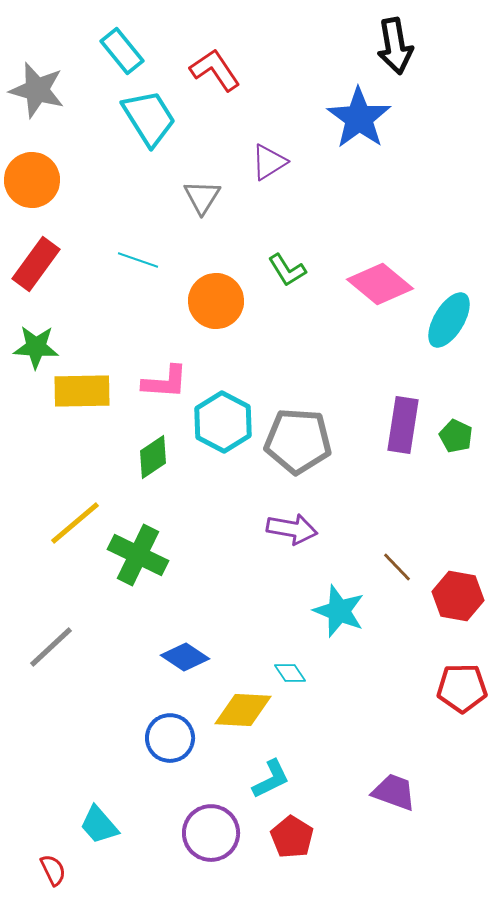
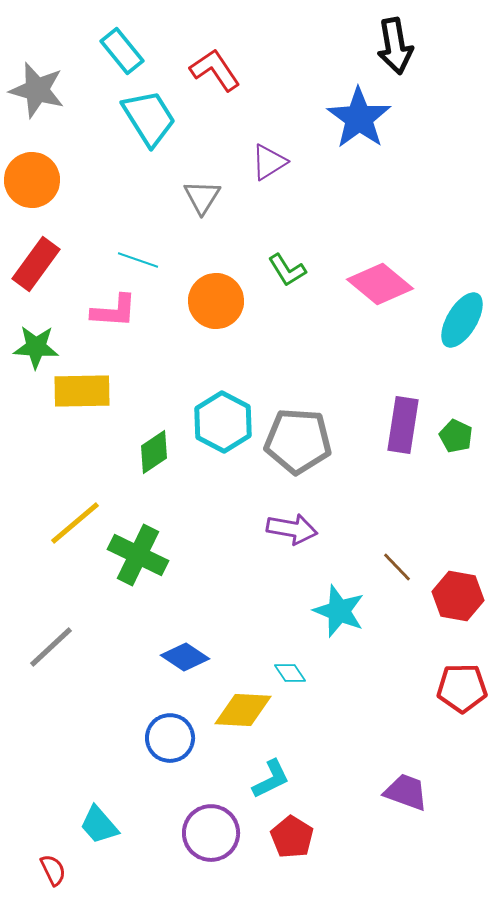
cyan ellipse at (449, 320): moved 13 px right
pink L-shape at (165, 382): moved 51 px left, 71 px up
green diamond at (153, 457): moved 1 px right, 5 px up
purple trapezoid at (394, 792): moved 12 px right
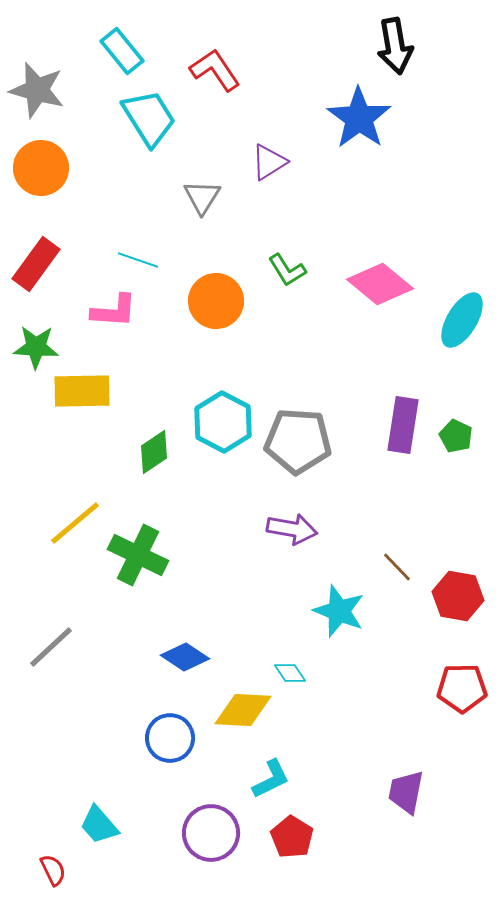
orange circle at (32, 180): moved 9 px right, 12 px up
purple trapezoid at (406, 792): rotated 99 degrees counterclockwise
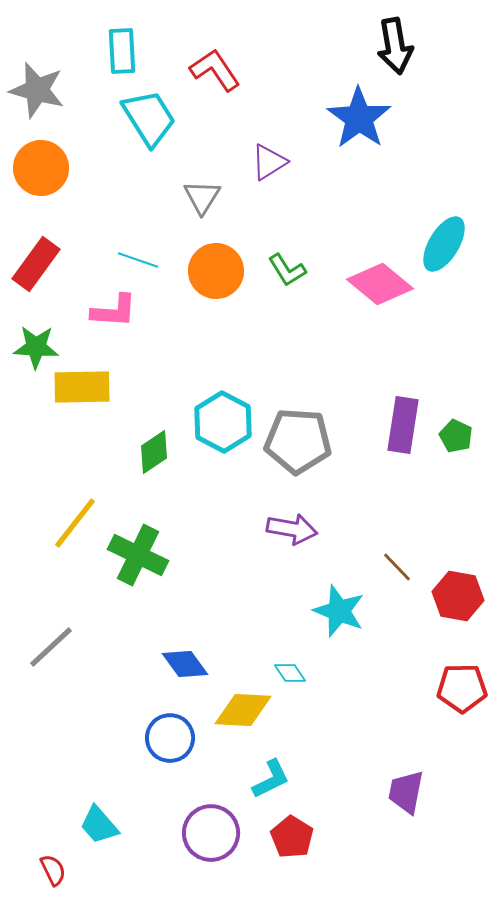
cyan rectangle at (122, 51): rotated 36 degrees clockwise
orange circle at (216, 301): moved 30 px up
cyan ellipse at (462, 320): moved 18 px left, 76 px up
yellow rectangle at (82, 391): moved 4 px up
yellow line at (75, 523): rotated 12 degrees counterclockwise
blue diamond at (185, 657): moved 7 px down; rotated 21 degrees clockwise
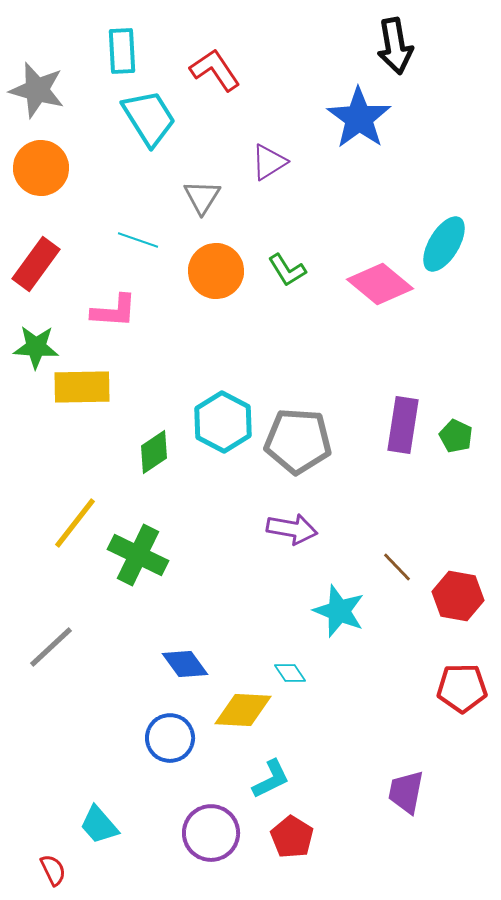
cyan line at (138, 260): moved 20 px up
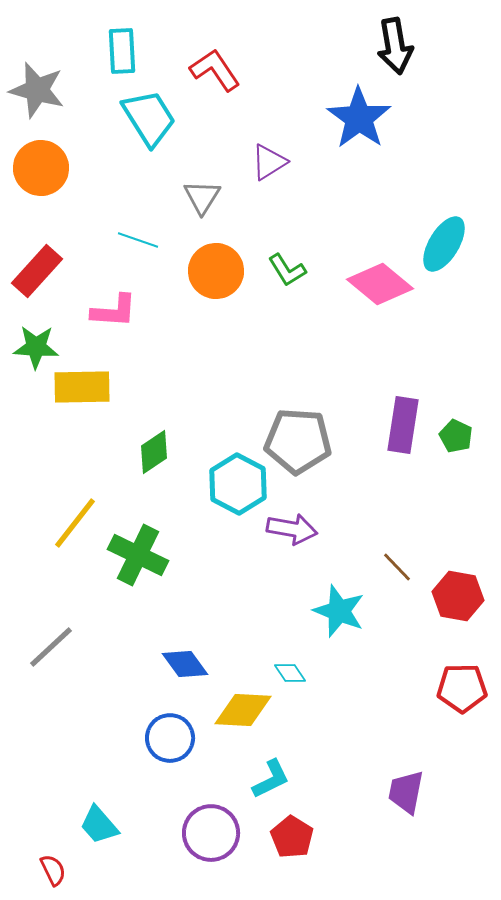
red rectangle at (36, 264): moved 1 px right, 7 px down; rotated 6 degrees clockwise
cyan hexagon at (223, 422): moved 15 px right, 62 px down
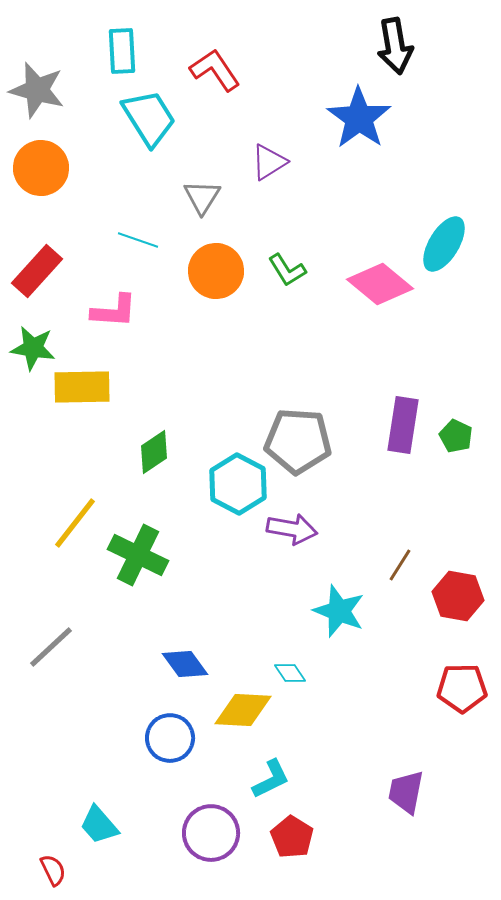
green star at (36, 347): moved 3 px left, 1 px down; rotated 6 degrees clockwise
brown line at (397, 567): moved 3 px right, 2 px up; rotated 76 degrees clockwise
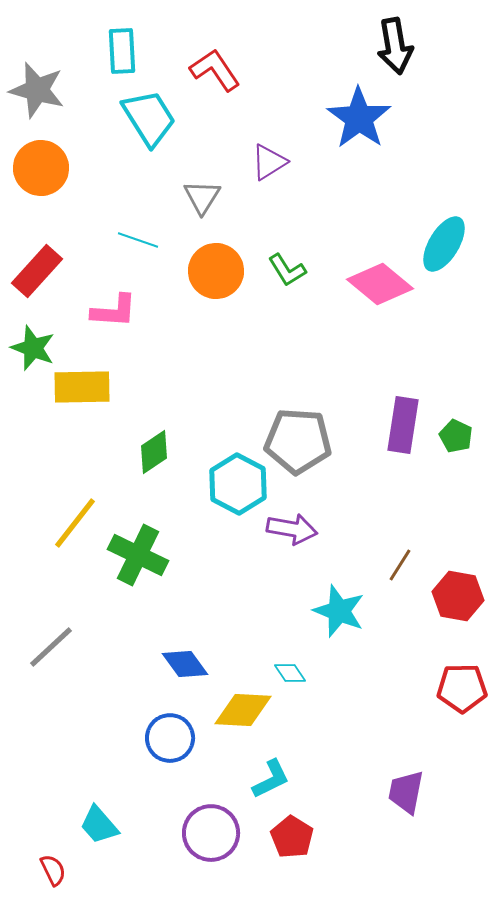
green star at (33, 348): rotated 12 degrees clockwise
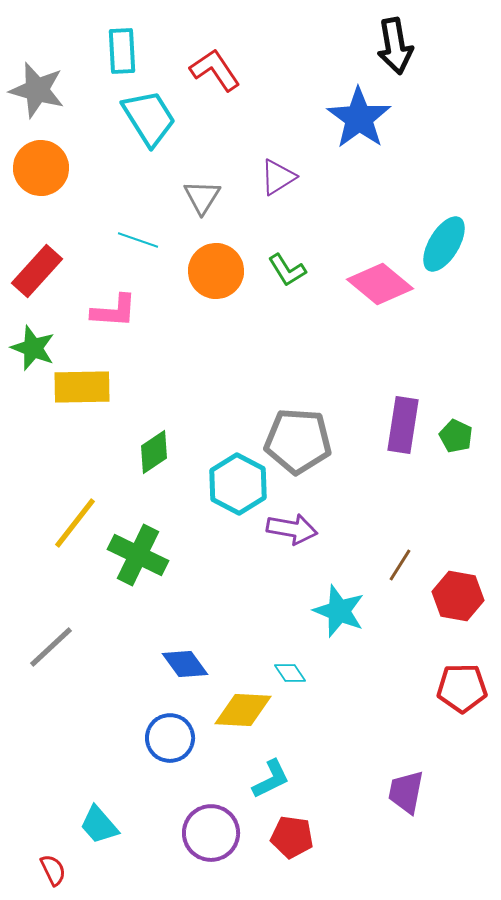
purple triangle at (269, 162): moved 9 px right, 15 px down
red pentagon at (292, 837): rotated 24 degrees counterclockwise
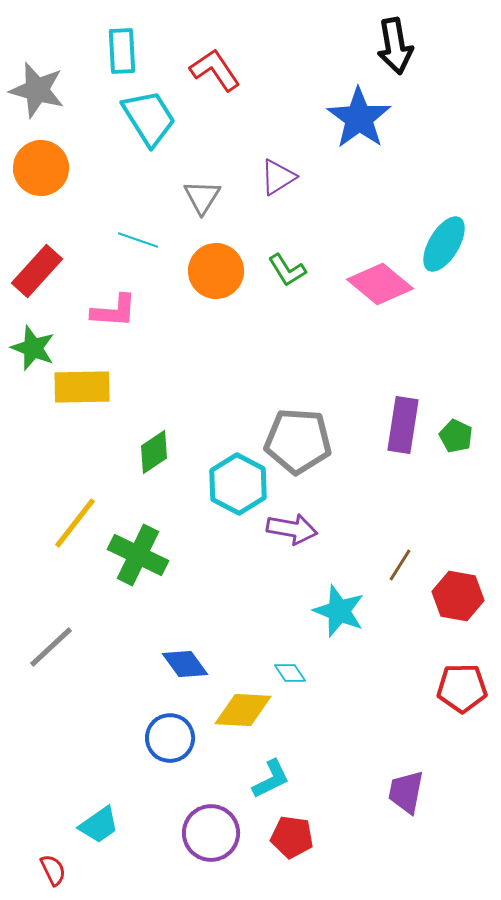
cyan trapezoid at (99, 825): rotated 84 degrees counterclockwise
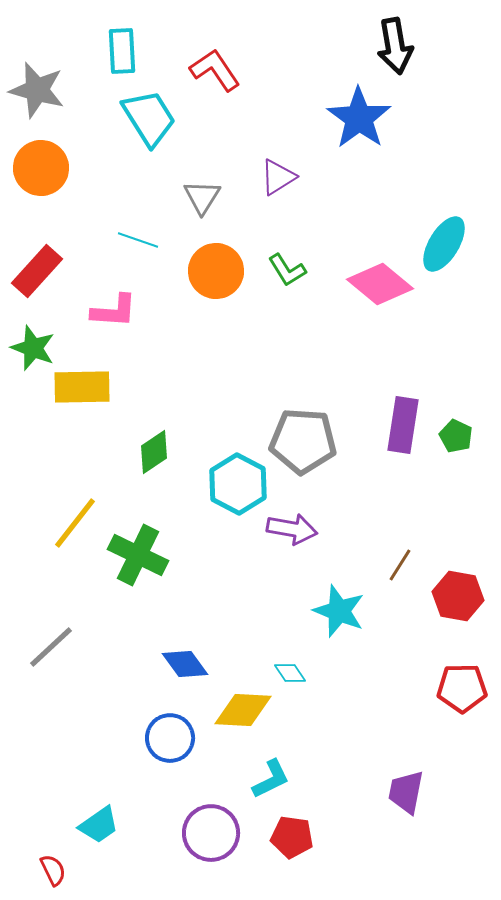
gray pentagon at (298, 441): moved 5 px right
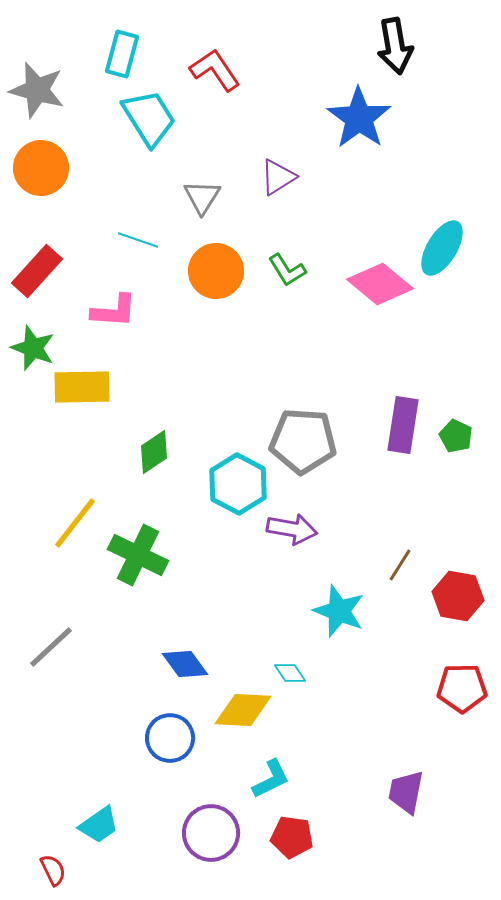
cyan rectangle at (122, 51): moved 3 px down; rotated 18 degrees clockwise
cyan ellipse at (444, 244): moved 2 px left, 4 px down
